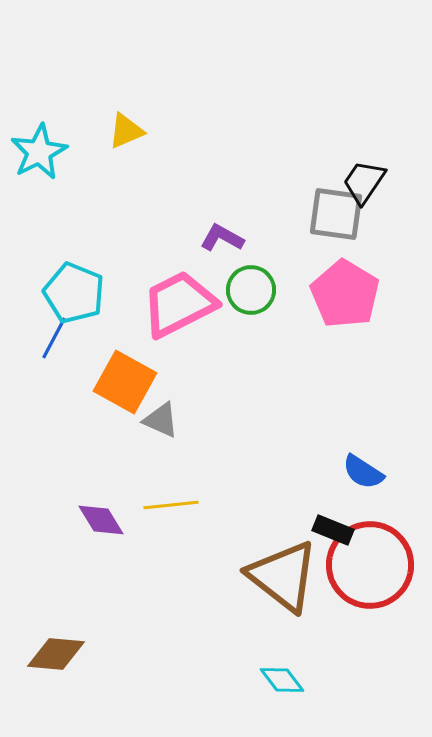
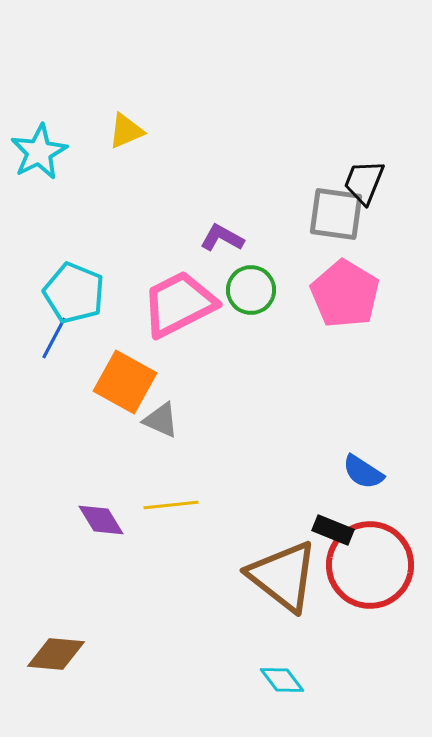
black trapezoid: rotated 12 degrees counterclockwise
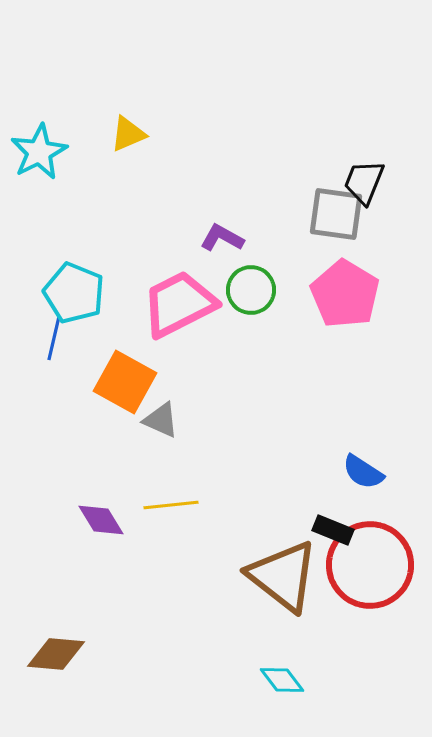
yellow triangle: moved 2 px right, 3 px down
blue line: rotated 15 degrees counterclockwise
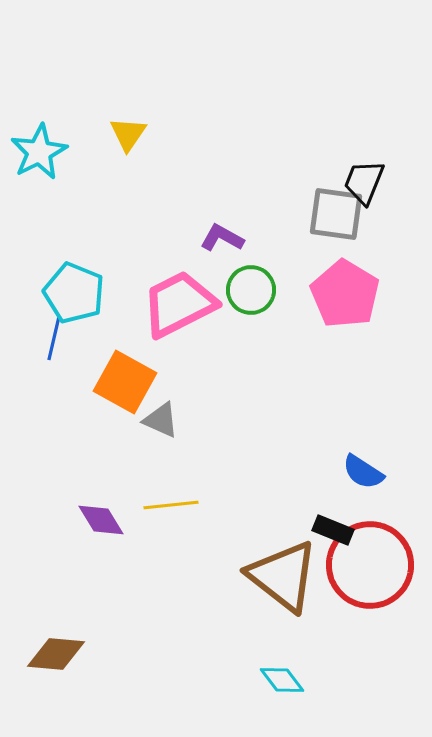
yellow triangle: rotated 33 degrees counterclockwise
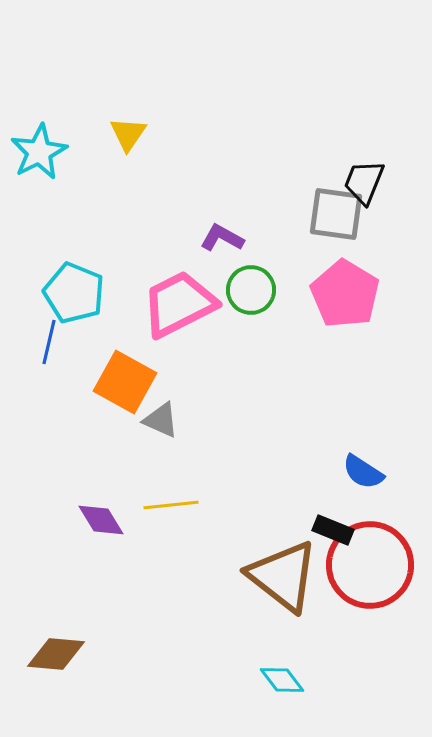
blue line: moved 5 px left, 4 px down
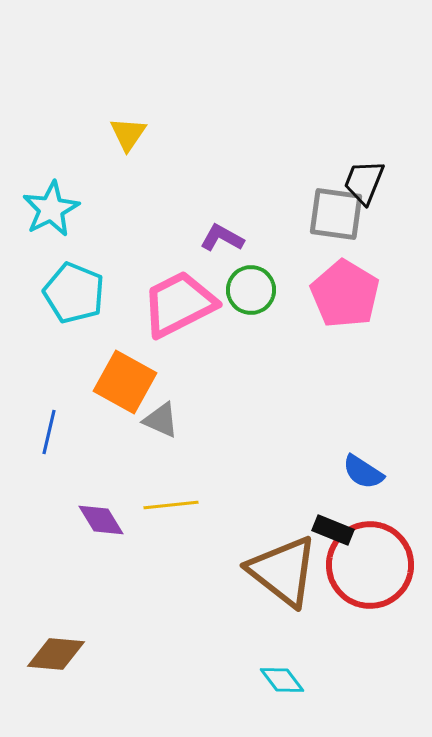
cyan star: moved 12 px right, 57 px down
blue line: moved 90 px down
brown triangle: moved 5 px up
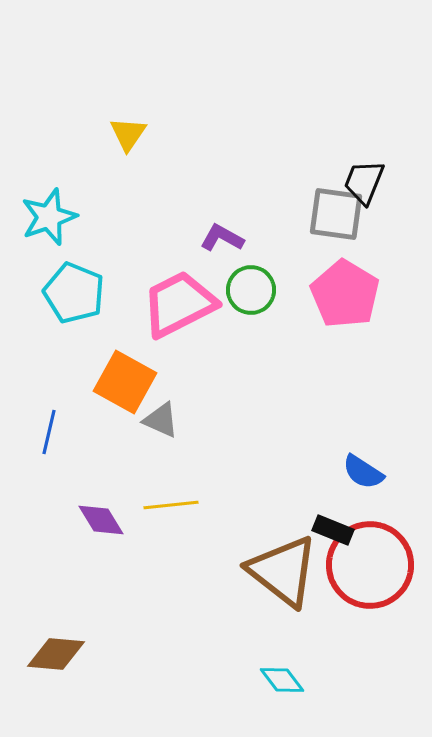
cyan star: moved 2 px left, 8 px down; rotated 8 degrees clockwise
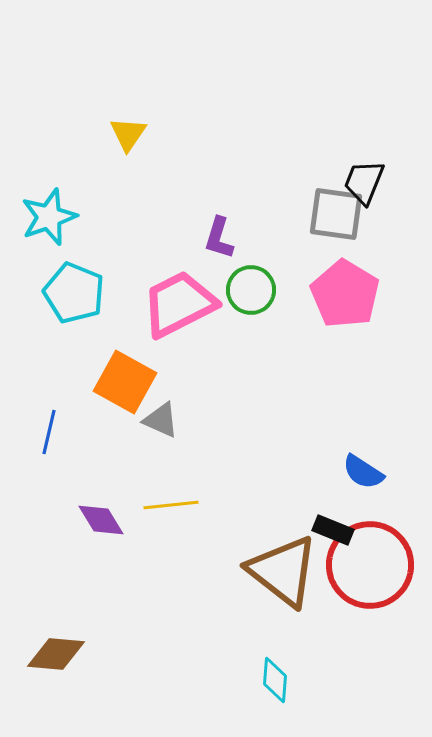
purple L-shape: moved 3 px left; rotated 102 degrees counterclockwise
cyan diamond: moved 7 px left; rotated 42 degrees clockwise
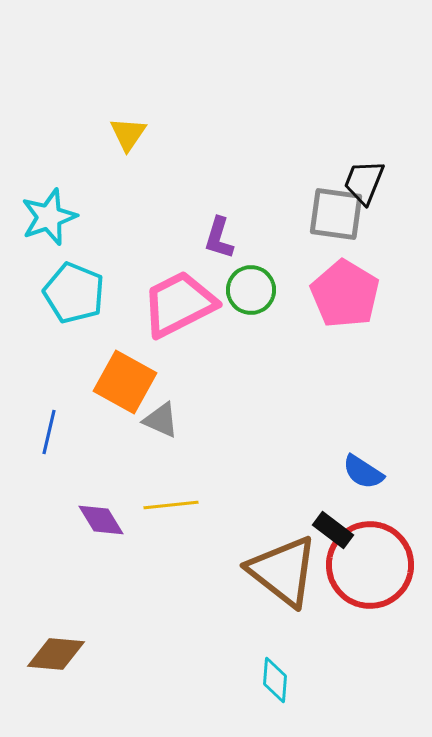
black rectangle: rotated 15 degrees clockwise
